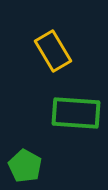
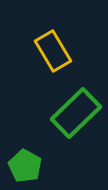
green rectangle: rotated 48 degrees counterclockwise
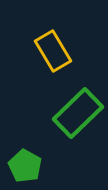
green rectangle: moved 2 px right
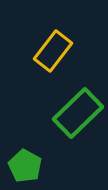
yellow rectangle: rotated 69 degrees clockwise
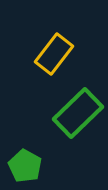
yellow rectangle: moved 1 px right, 3 px down
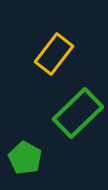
green pentagon: moved 8 px up
